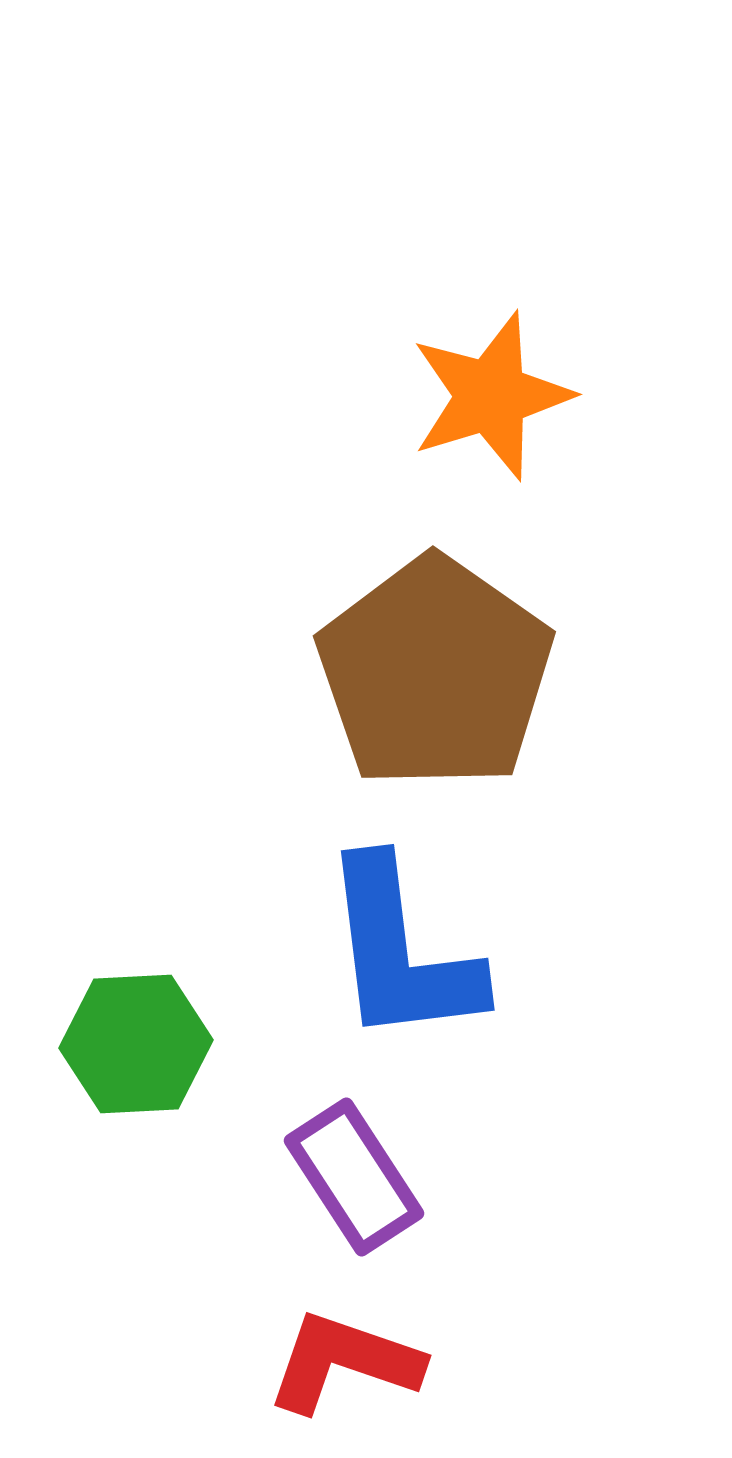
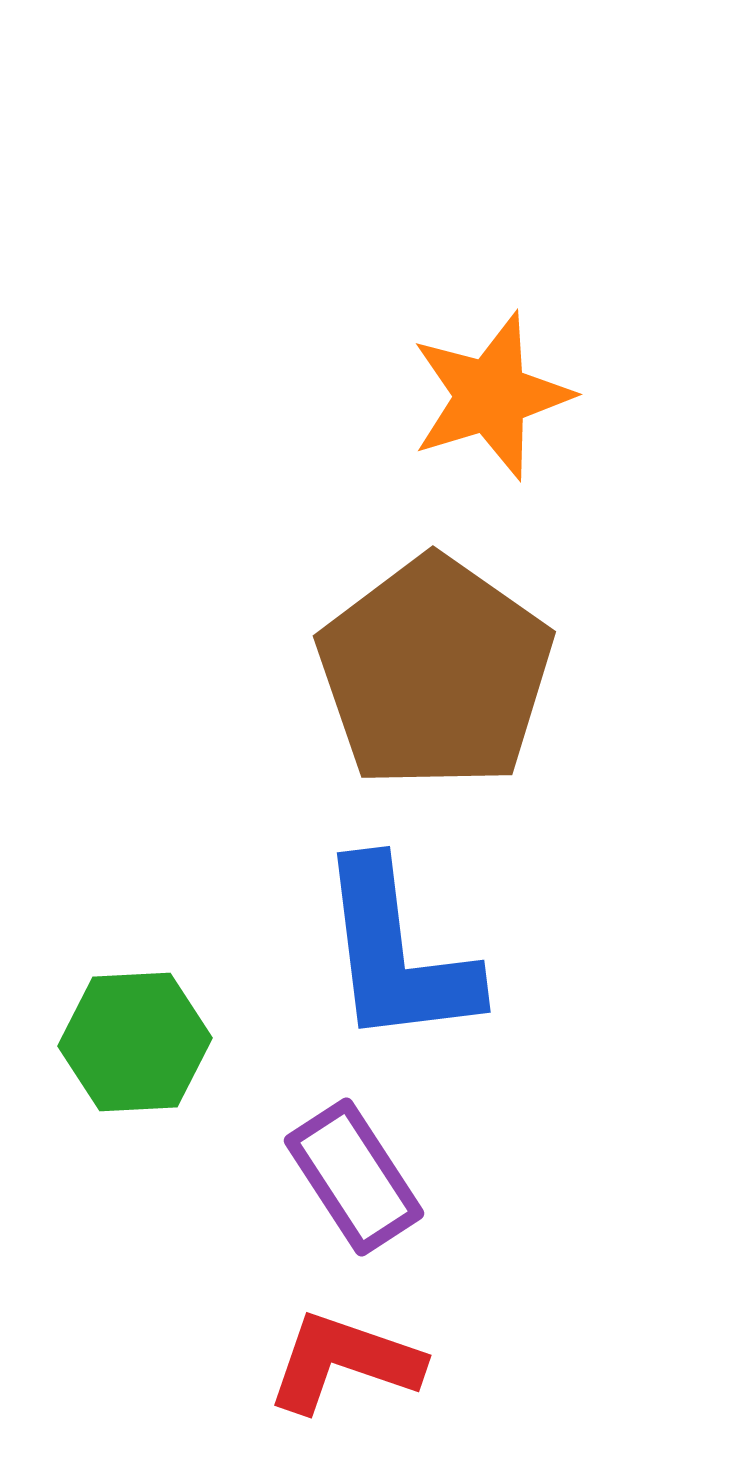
blue L-shape: moved 4 px left, 2 px down
green hexagon: moved 1 px left, 2 px up
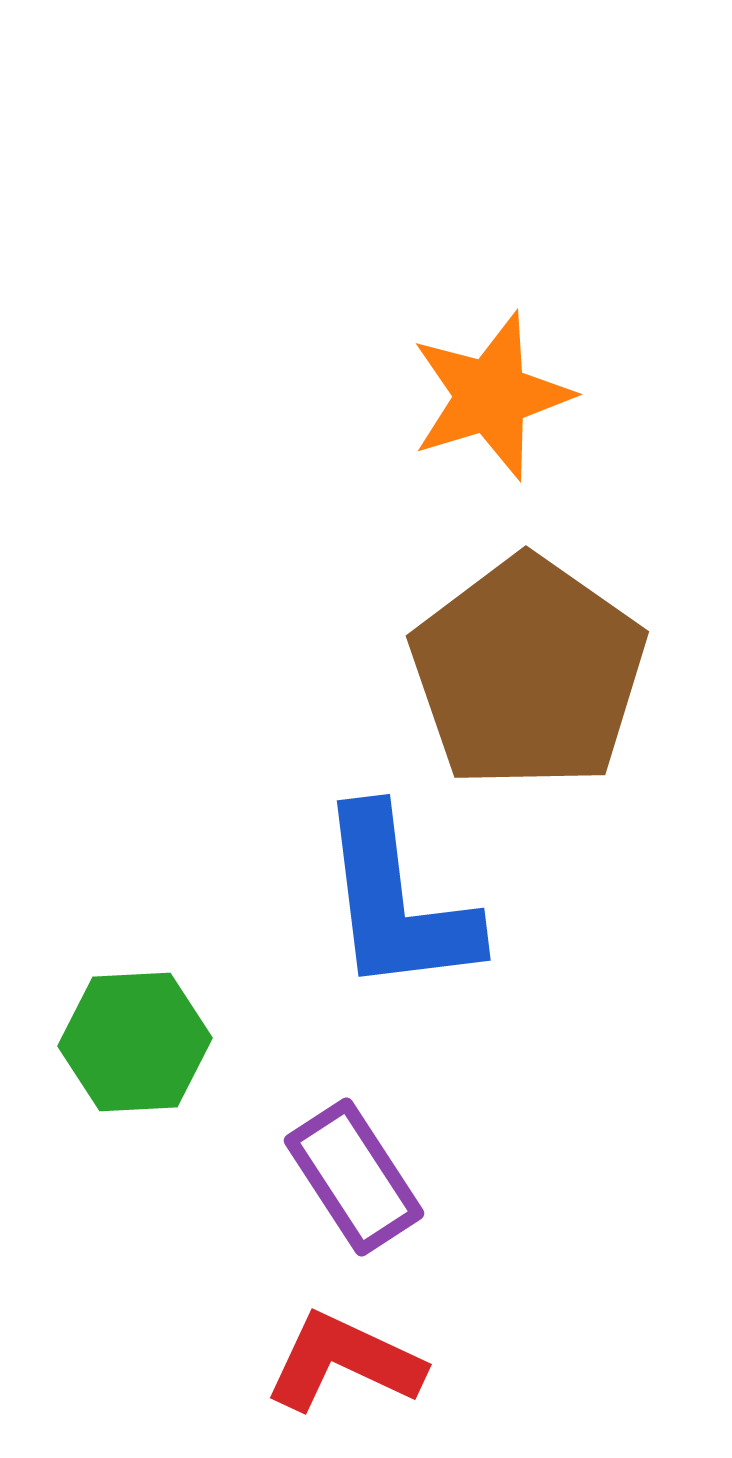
brown pentagon: moved 93 px right
blue L-shape: moved 52 px up
red L-shape: rotated 6 degrees clockwise
